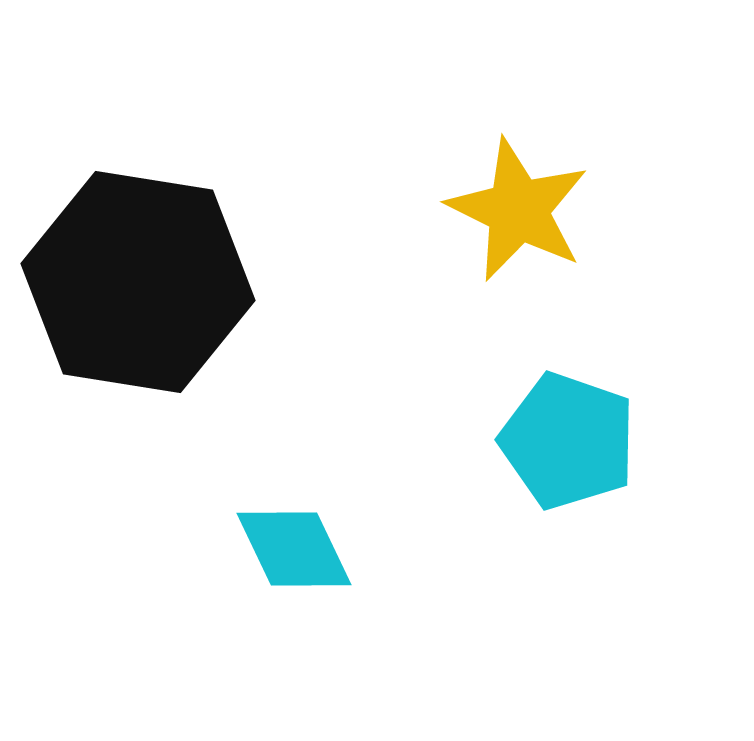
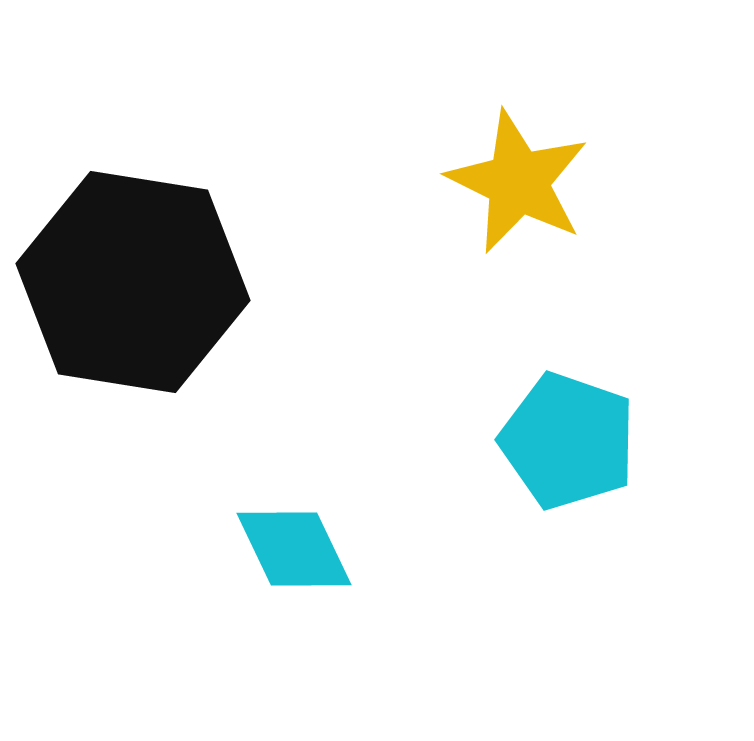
yellow star: moved 28 px up
black hexagon: moved 5 px left
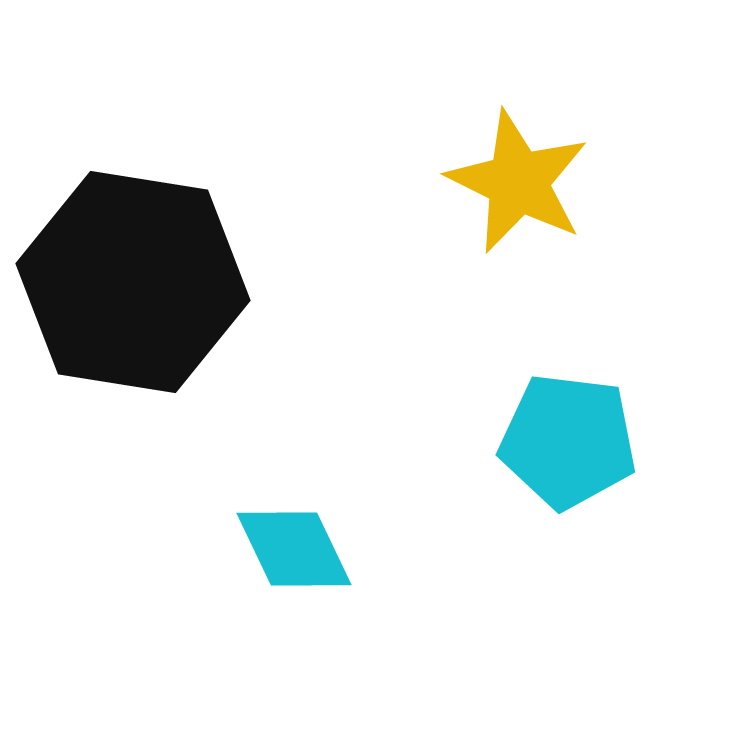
cyan pentagon: rotated 12 degrees counterclockwise
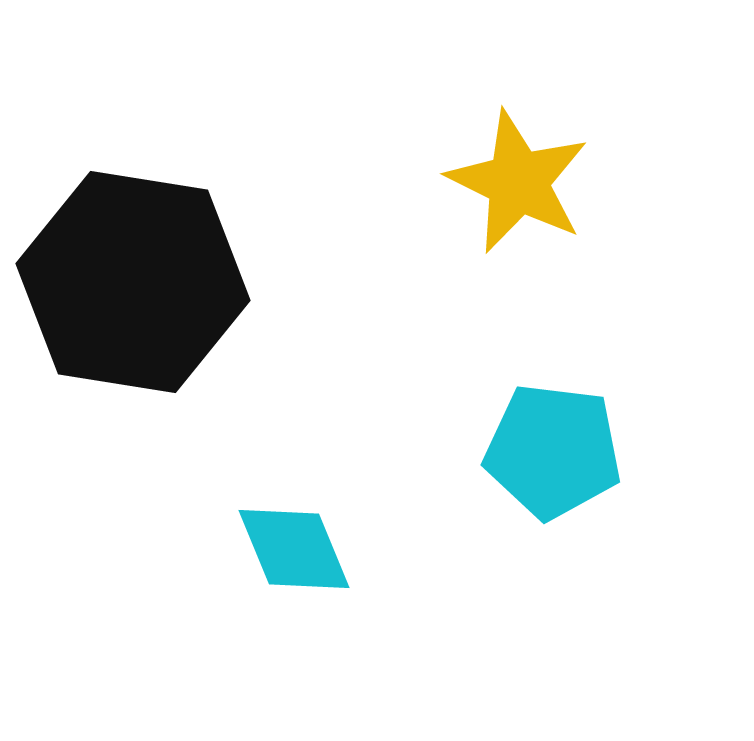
cyan pentagon: moved 15 px left, 10 px down
cyan diamond: rotated 3 degrees clockwise
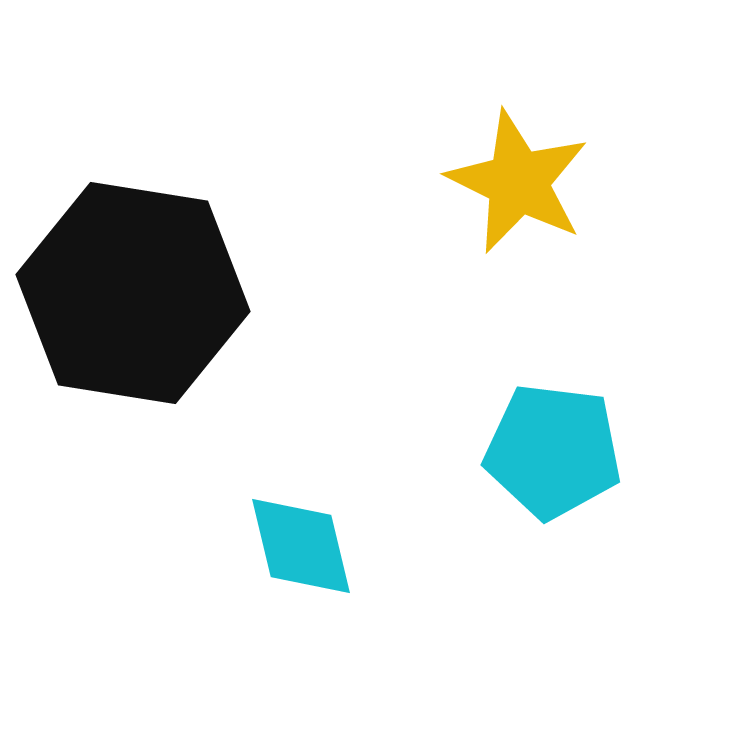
black hexagon: moved 11 px down
cyan diamond: moved 7 px right, 3 px up; rotated 9 degrees clockwise
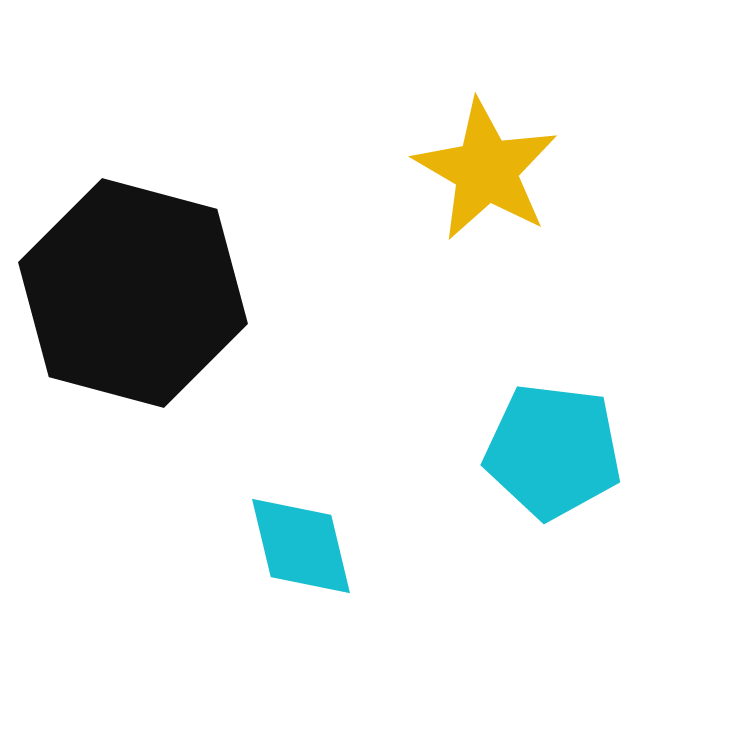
yellow star: moved 32 px left, 12 px up; rotated 4 degrees clockwise
black hexagon: rotated 6 degrees clockwise
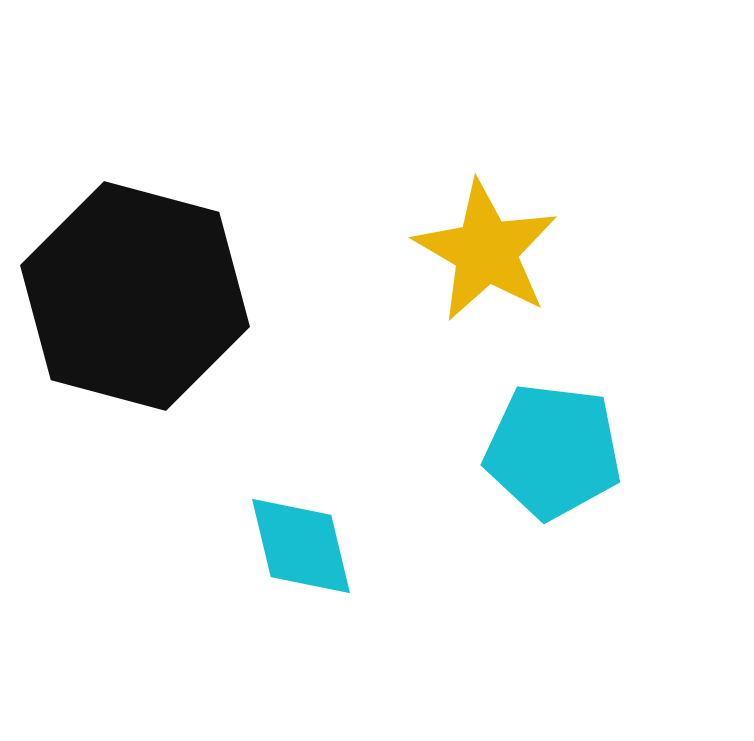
yellow star: moved 81 px down
black hexagon: moved 2 px right, 3 px down
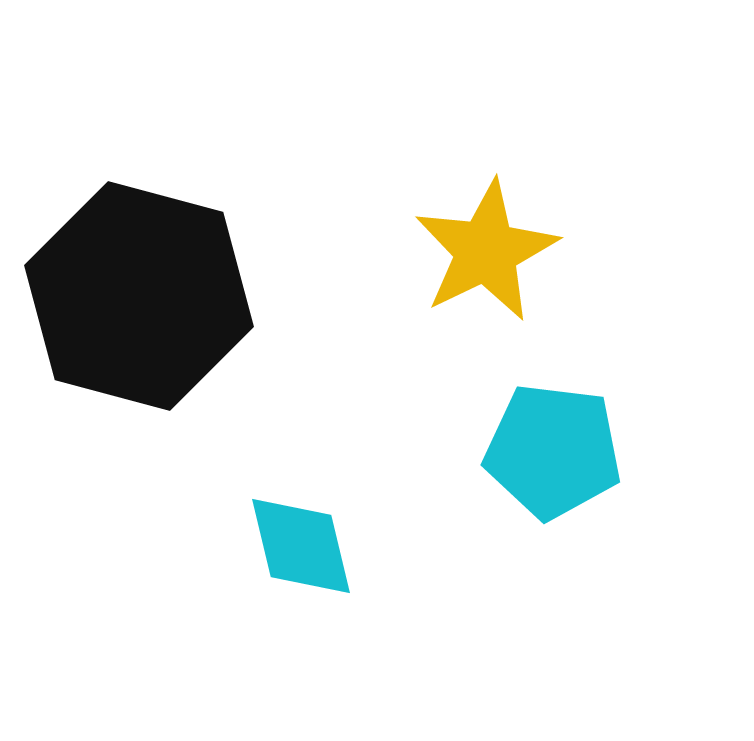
yellow star: rotated 16 degrees clockwise
black hexagon: moved 4 px right
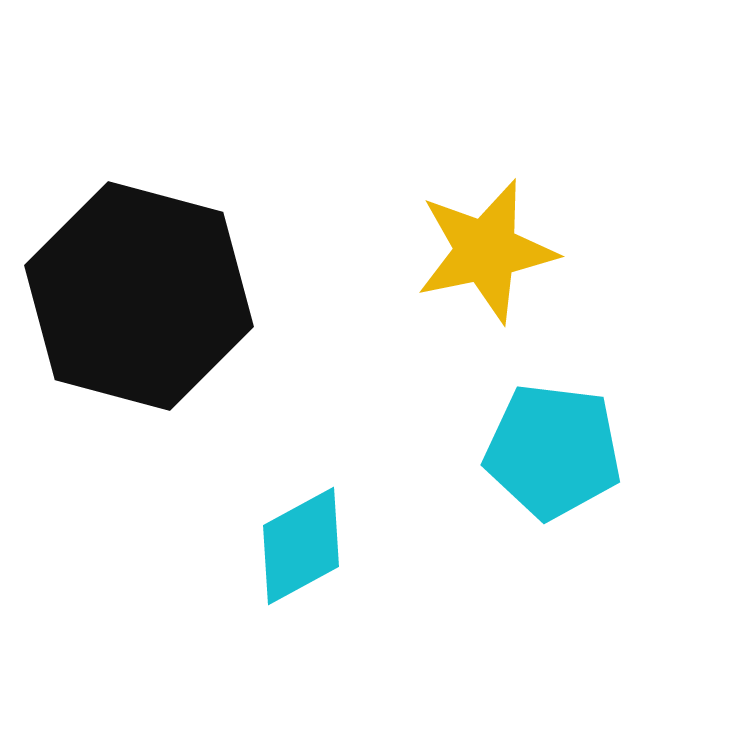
yellow star: rotated 14 degrees clockwise
cyan diamond: rotated 75 degrees clockwise
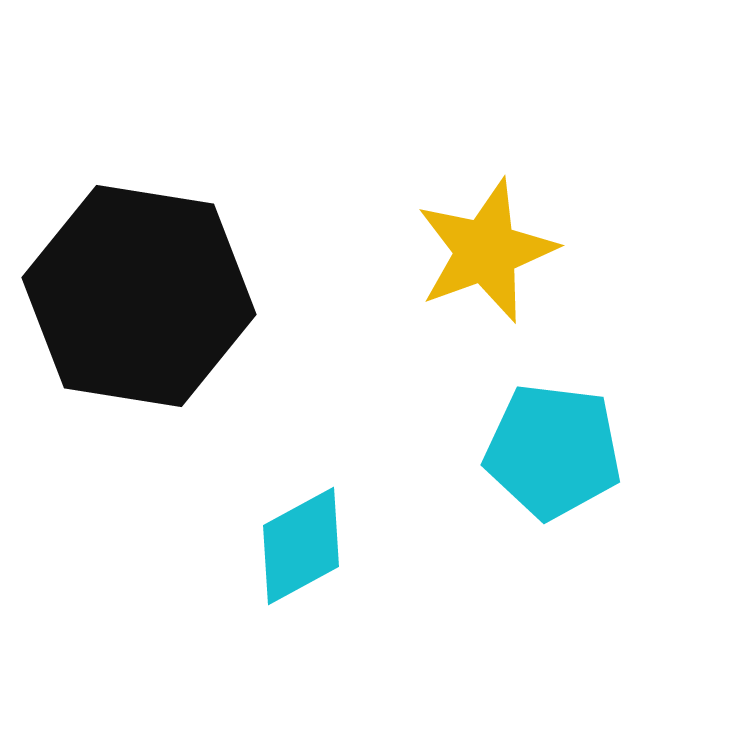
yellow star: rotated 8 degrees counterclockwise
black hexagon: rotated 6 degrees counterclockwise
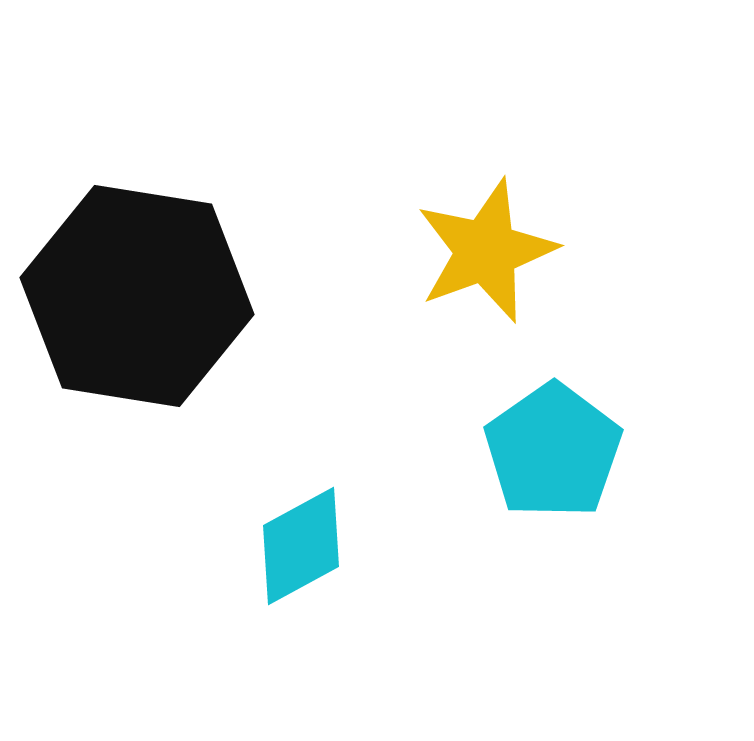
black hexagon: moved 2 px left
cyan pentagon: rotated 30 degrees clockwise
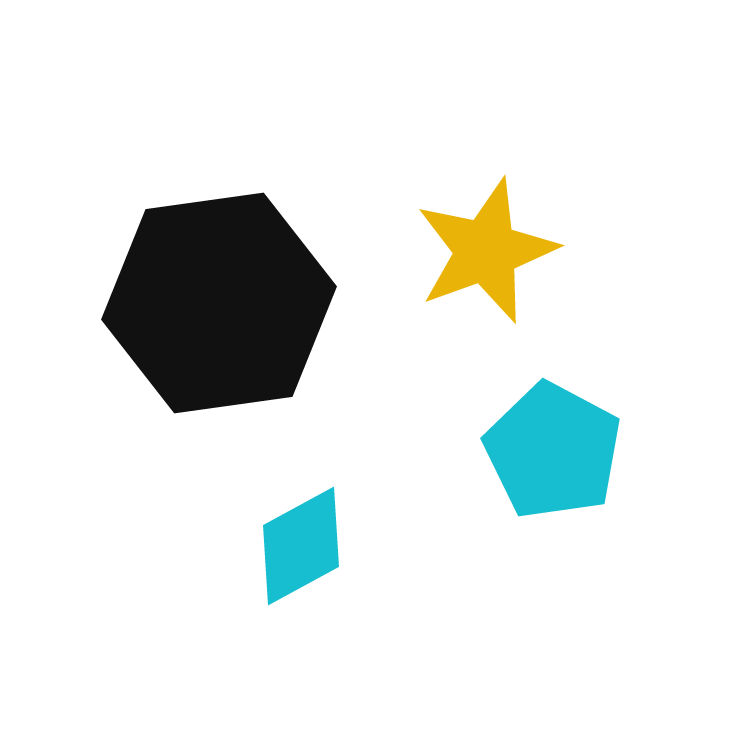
black hexagon: moved 82 px right, 7 px down; rotated 17 degrees counterclockwise
cyan pentagon: rotated 9 degrees counterclockwise
